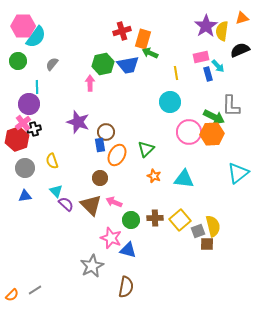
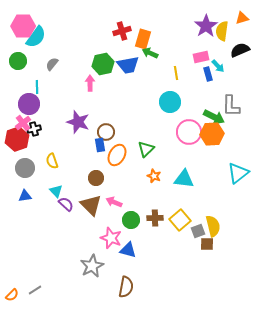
brown circle at (100, 178): moved 4 px left
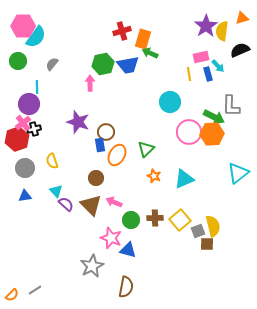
yellow line at (176, 73): moved 13 px right, 1 px down
cyan triangle at (184, 179): rotated 30 degrees counterclockwise
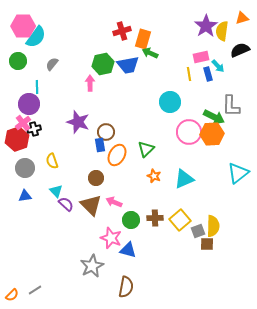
yellow semicircle at (213, 226): rotated 15 degrees clockwise
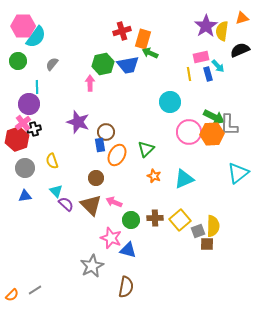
gray L-shape at (231, 106): moved 2 px left, 19 px down
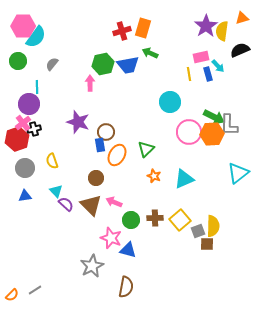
orange rectangle at (143, 39): moved 11 px up
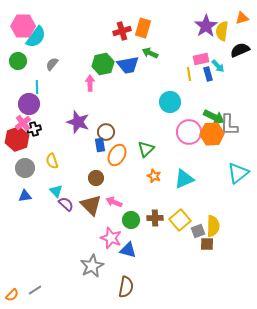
pink rectangle at (201, 57): moved 2 px down
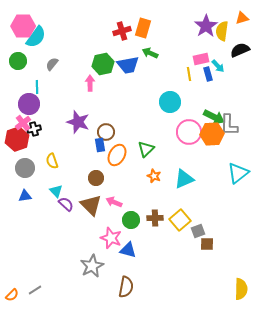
yellow semicircle at (213, 226): moved 28 px right, 63 px down
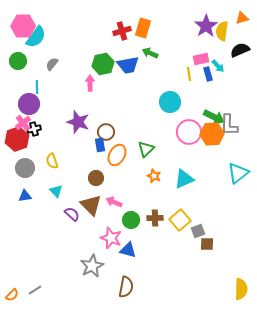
purple semicircle at (66, 204): moved 6 px right, 10 px down
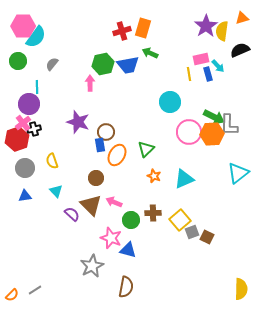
brown cross at (155, 218): moved 2 px left, 5 px up
gray square at (198, 231): moved 6 px left, 1 px down
brown square at (207, 244): moved 7 px up; rotated 24 degrees clockwise
